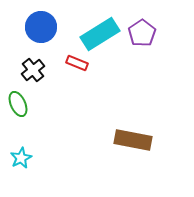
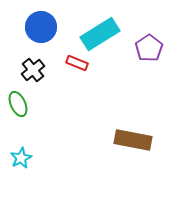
purple pentagon: moved 7 px right, 15 px down
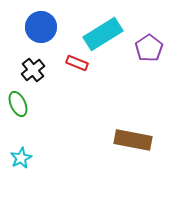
cyan rectangle: moved 3 px right
